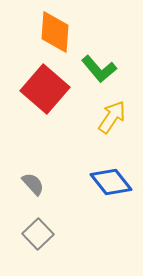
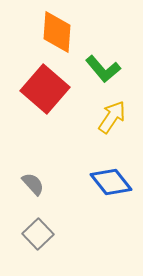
orange diamond: moved 2 px right
green L-shape: moved 4 px right
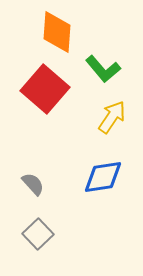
blue diamond: moved 8 px left, 5 px up; rotated 60 degrees counterclockwise
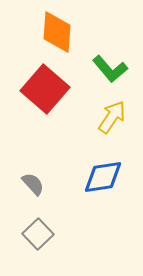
green L-shape: moved 7 px right
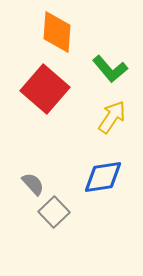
gray square: moved 16 px right, 22 px up
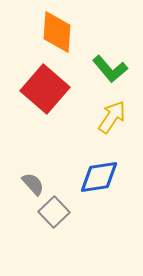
blue diamond: moved 4 px left
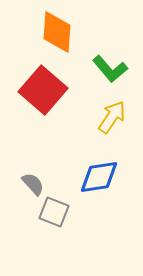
red square: moved 2 px left, 1 px down
gray square: rotated 24 degrees counterclockwise
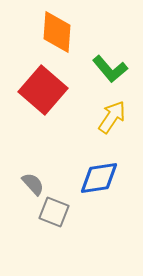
blue diamond: moved 1 px down
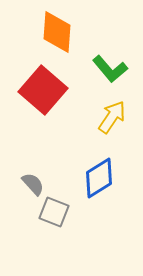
blue diamond: rotated 24 degrees counterclockwise
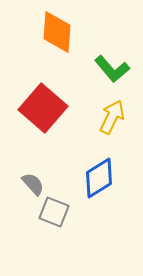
green L-shape: moved 2 px right
red square: moved 18 px down
yellow arrow: rotated 8 degrees counterclockwise
